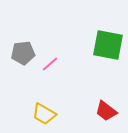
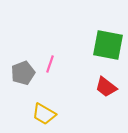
gray pentagon: moved 20 px down; rotated 15 degrees counterclockwise
pink line: rotated 30 degrees counterclockwise
red trapezoid: moved 24 px up
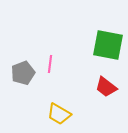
pink line: rotated 12 degrees counterclockwise
yellow trapezoid: moved 15 px right
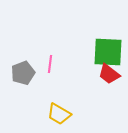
green square: moved 7 px down; rotated 8 degrees counterclockwise
red trapezoid: moved 3 px right, 13 px up
